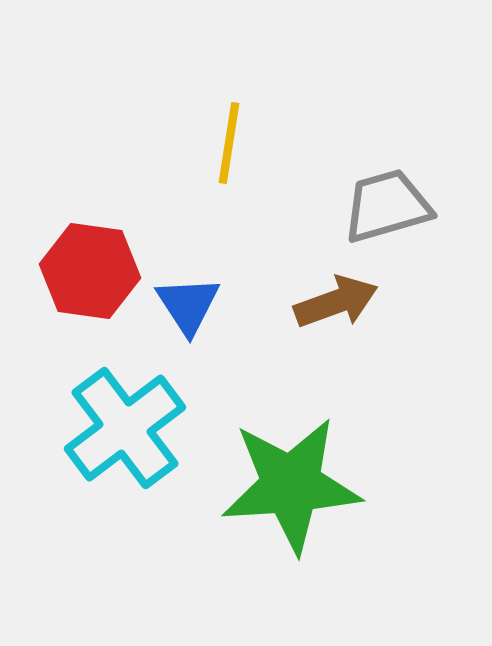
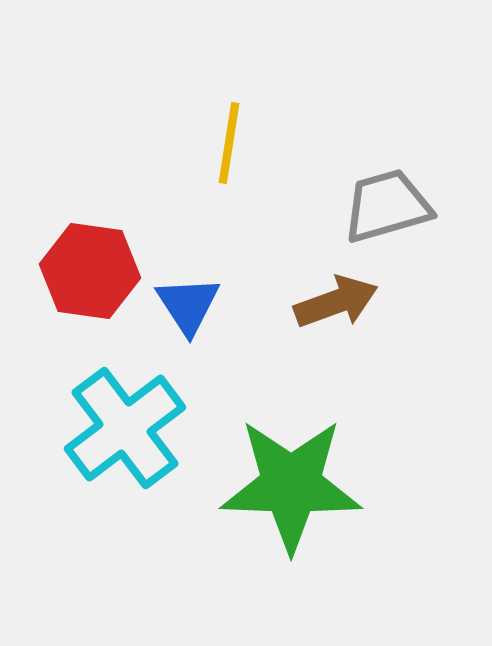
green star: rotated 6 degrees clockwise
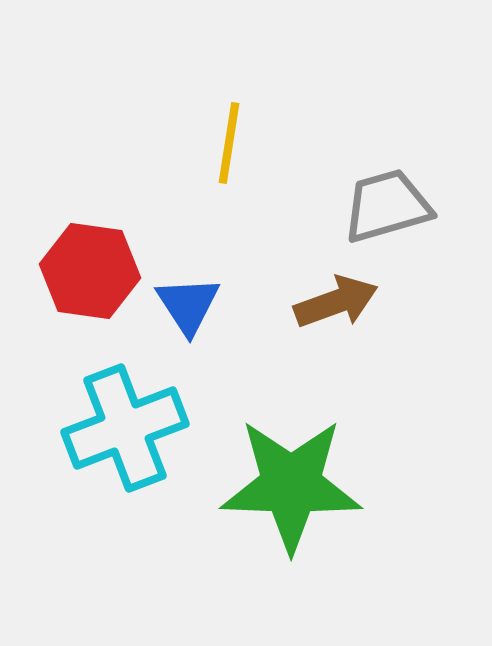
cyan cross: rotated 16 degrees clockwise
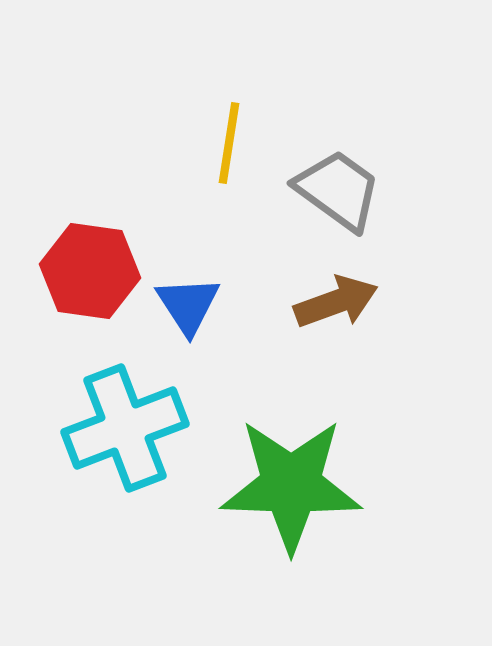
gray trapezoid: moved 49 px left, 16 px up; rotated 52 degrees clockwise
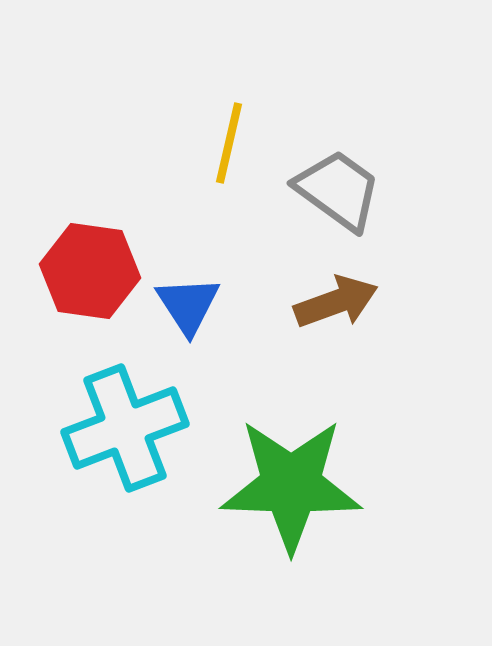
yellow line: rotated 4 degrees clockwise
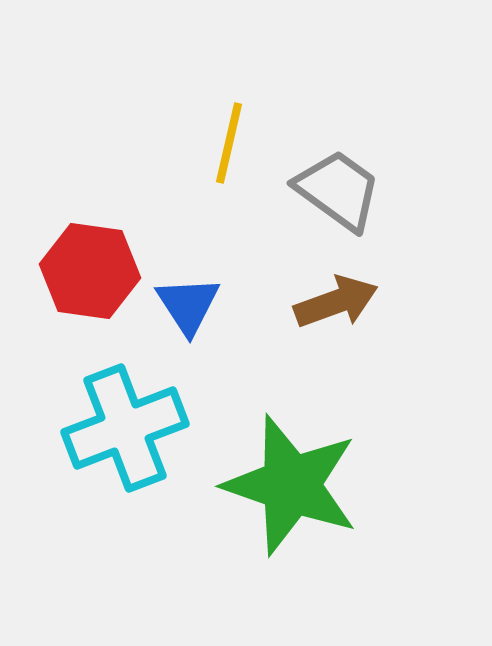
green star: rotated 17 degrees clockwise
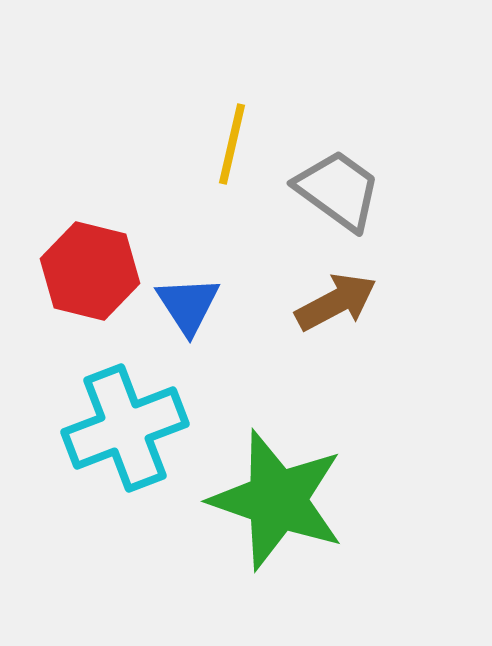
yellow line: moved 3 px right, 1 px down
red hexagon: rotated 6 degrees clockwise
brown arrow: rotated 8 degrees counterclockwise
green star: moved 14 px left, 15 px down
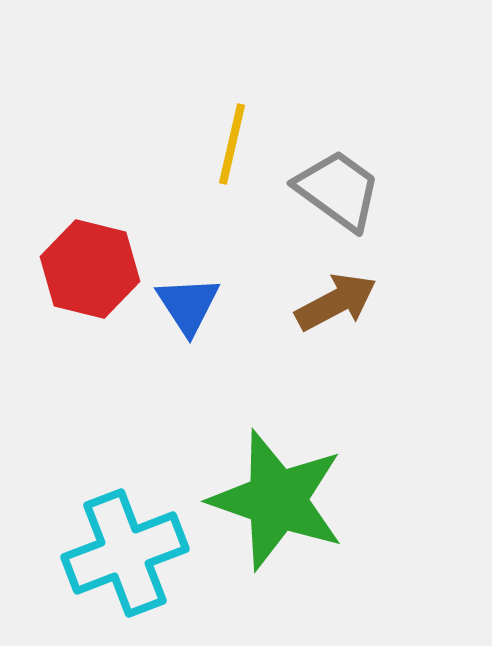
red hexagon: moved 2 px up
cyan cross: moved 125 px down
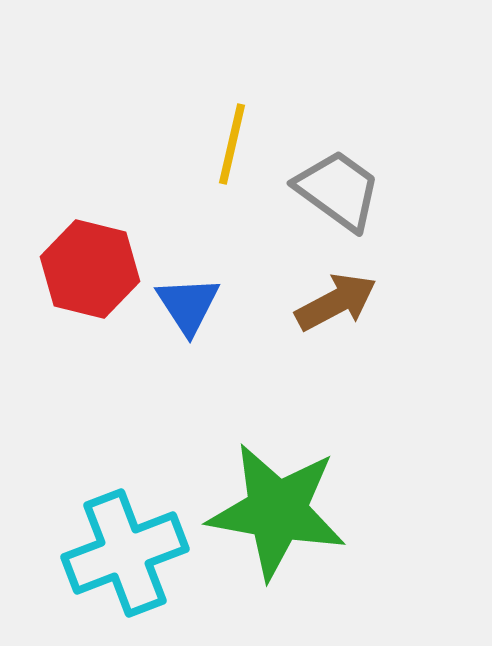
green star: moved 11 px down; rotated 9 degrees counterclockwise
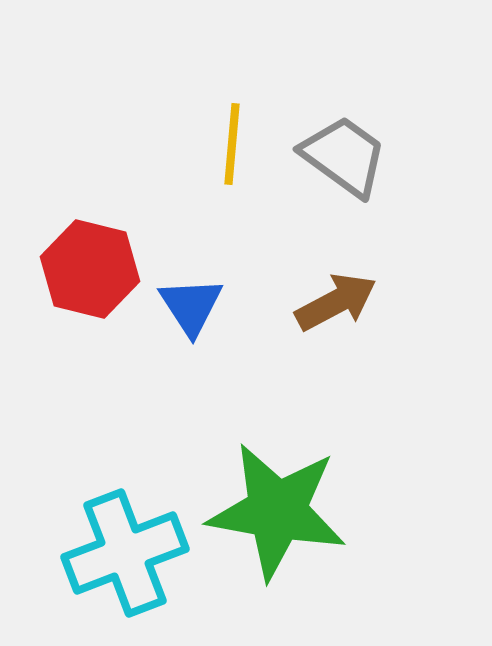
yellow line: rotated 8 degrees counterclockwise
gray trapezoid: moved 6 px right, 34 px up
blue triangle: moved 3 px right, 1 px down
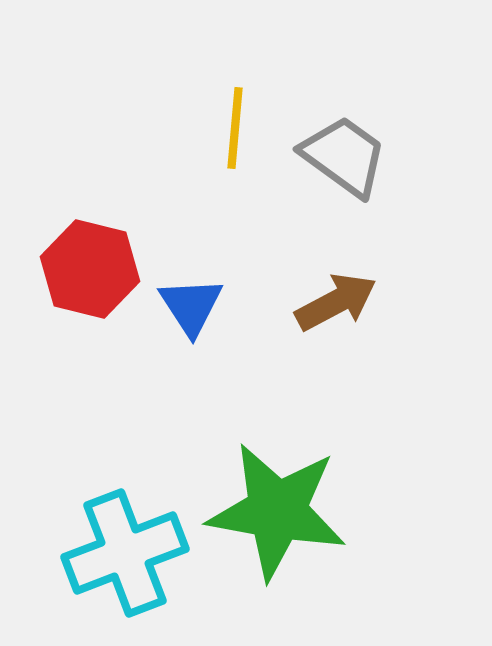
yellow line: moved 3 px right, 16 px up
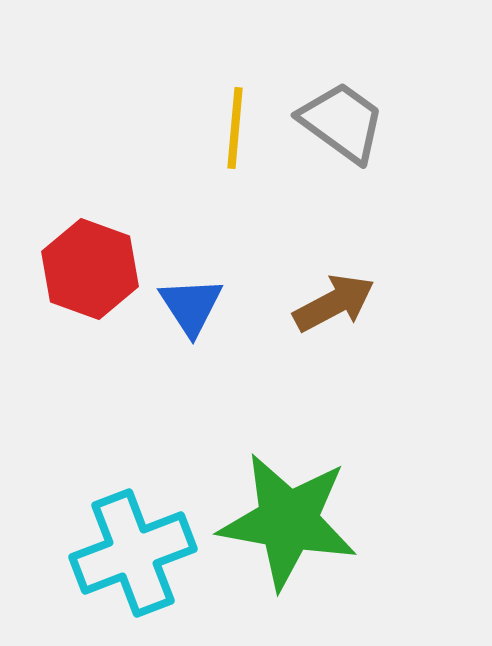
gray trapezoid: moved 2 px left, 34 px up
red hexagon: rotated 6 degrees clockwise
brown arrow: moved 2 px left, 1 px down
green star: moved 11 px right, 10 px down
cyan cross: moved 8 px right
